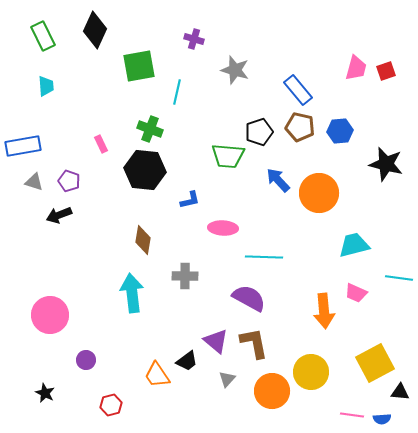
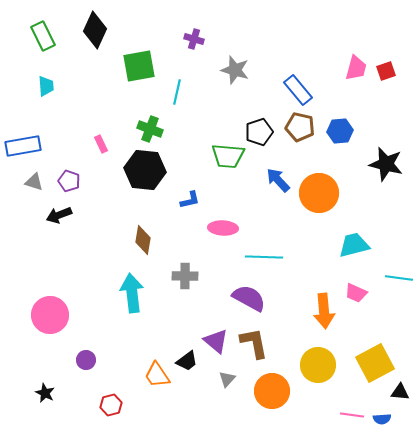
yellow circle at (311, 372): moved 7 px right, 7 px up
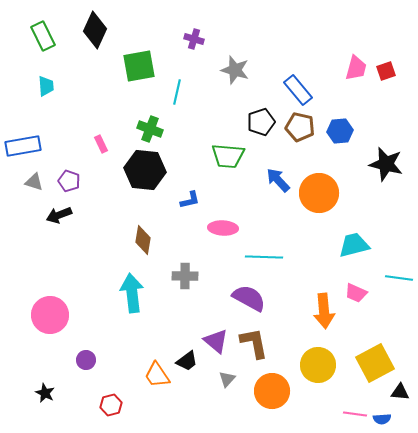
black pentagon at (259, 132): moved 2 px right, 10 px up
pink line at (352, 415): moved 3 px right, 1 px up
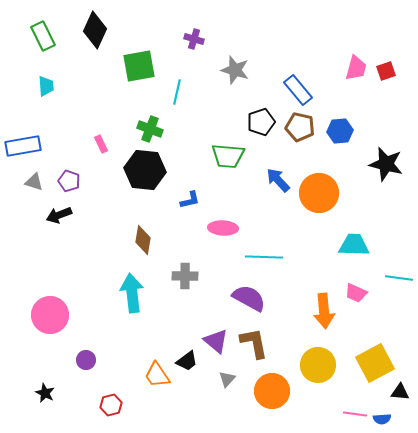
cyan trapezoid at (354, 245): rotated 16 degrees clockwise
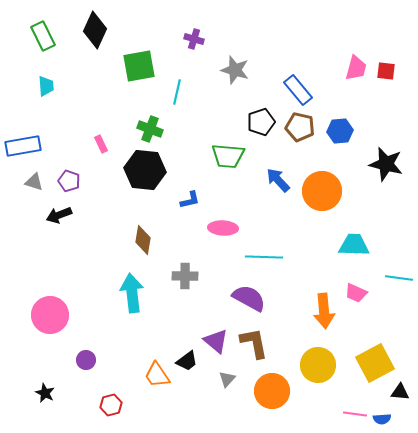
red square at (386, 71): rotated 24 degrees clockwise
orange circle at (319, 193): moved 3 px right, 2 px up
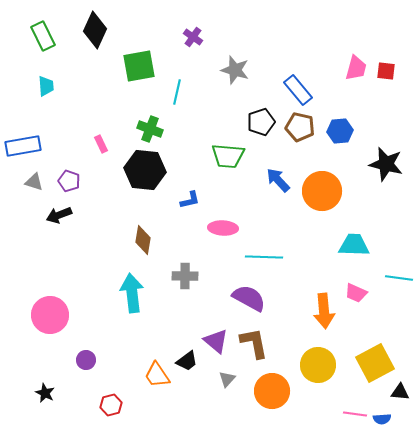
purple cross at (194, 39): moved 1 px left, 2 px up; rotated 18 degrees clockwise
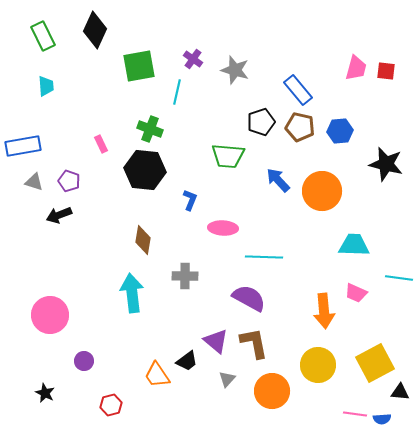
purple cross at (193, 37): moved 22 px down
blue L-shape at (190, 200): rotated 55 degrees counterclockwise
purple circle at (86, 360): moved 2 px left, 1 px down
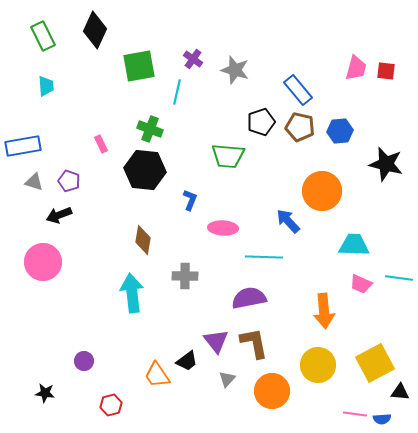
blue arrow at (278, 180): moved 10 px right, 41 px down
pink trapezoid at (356, 293): moved 5 px right, 9 px up
purple semicircle at (249, 298): rotated 40 degrees counterclockwise
pink circle at (50, 315): moved 7 px left, 53 px up
purple triangle at (216, 341): rotated 12 degrees clockwise
black star at (45, 393): rotated 18 degrees counterclockwise
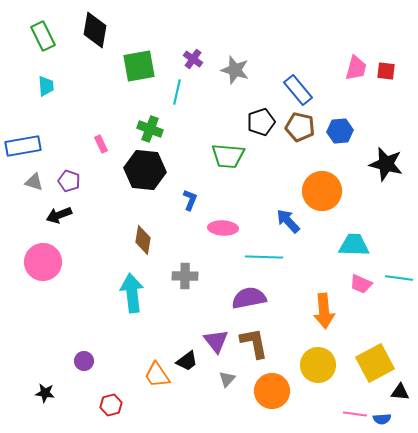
black diamond at (95, 30): rotated 15 degrees counterclockwise
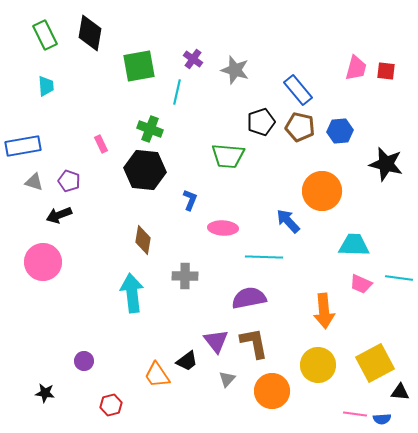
black diamond at (95, 30): moved 5 px left, 3 px down
green rectangle at (43, 36): moved 2 px right, 1 px up
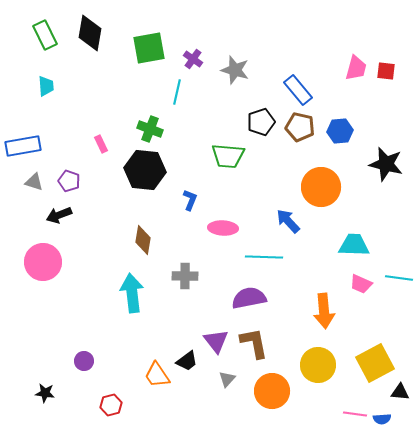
green square at (139, 66): moved 10 px right, 18 px up
orange circle at (322, 191): moved 1 px left, 4 px up
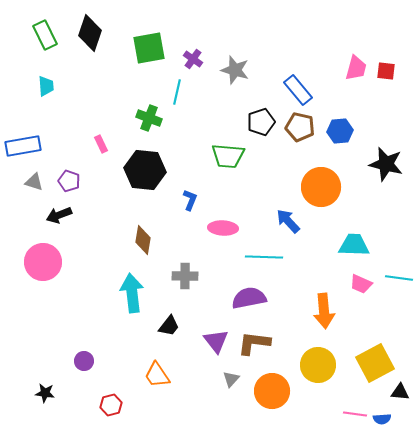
black diamond at (90, 33): rotated 9 degrees clockwise
green cross at (150, 129): moved 1 px left, 11 px up
brown L-shape at (254, 343): rotated 72 degrees counterclockwise
black trapezoid at (187, 361): moved 18 px left, 35 px up; rotated 15 degrees counterclockwise
gray triangle at (227, 379): moved 4 px right
